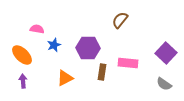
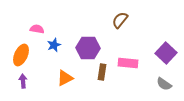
orange ellipse: moved 1 px left; rotated 70 degrees clockwise
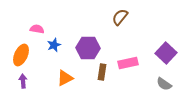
brown semicircle: moved 3 px up
pink rectangle: rotated 18 degrees counterclockwise
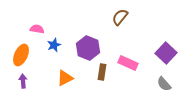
purple hexagon: rotated 20 degrees clockwise
pink rectangle: rotated 36 degrees clockwise
gray semicircle: rotated 14 degrees clockwise
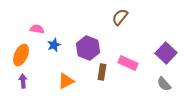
orange triangle: moved 1 px right, 3 px down
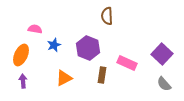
brown semicircle: moved 13 px left, 1 px up; rotated 42 degrees counterclockwise
pink semicircle: moved 2 px left
purple square: moved 4 px left, 1 px down
pink rectangle: moved 1 px left
brown rectangle: moved 3 px down
orange triangle: moved 2 px left, 3 px up
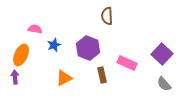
brown rectangle: rotated 21 degrees counterclockwise
purple arrow: moved 8 px left, 4 px up
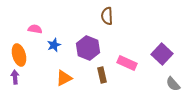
orange ellipse: moved 2 px left; rotated 40 degrees counterclockwise
gray semicircle: moved 9 px right
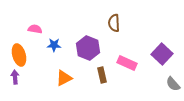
brown semicircle: moved 7 px right, 7 px down
blue star: rotated 24 degrees clockwise
